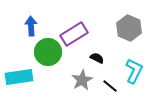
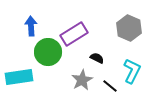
cyan L-shape: moved 2 px left
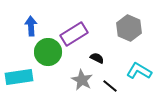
cyan L-shape: moved 7 px right; rotated 85 degrees counterclockwise
gray star: rotated 15 degrees counterclockwise
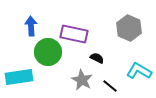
purple rectangle: rotated 44 degrees clockwise
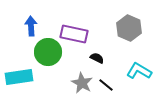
gray star: moved 3 px down
black line: moved 4 px left, 1 px up
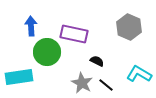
gray hexagon: moved 1 px up
green circle: moved 1 px left
black semicircle: moved 3 px down
cyan L-shape: moved 3 px down
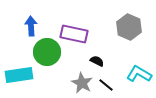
cyan rectangle: moved 2 px up
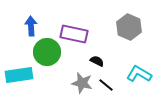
gray star: rotated 15 degrees counterclockwise
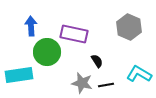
black semicircle: rotated 32 degrees clockwise
black line: rotated 49 degrees counterclockwise
